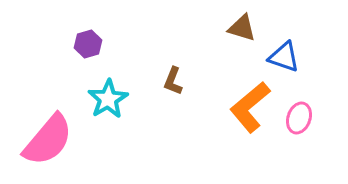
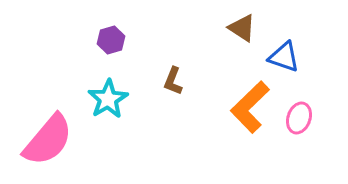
brown triangle: rotated 16 degrees clockwise
purple hexagon: moved 23 px right, 4 px up
orange L-shape: rotated 4 degrees counterclockwise
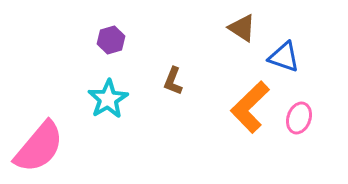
pink semicircle: moved 9 px left, 7 px down
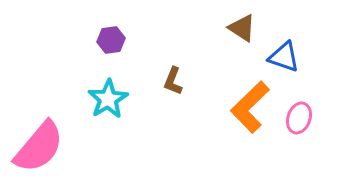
purple hexagon: rotated 8 degrees clockwise
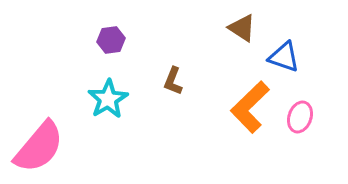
pink ellipse: moved 1 px right, 1 px up
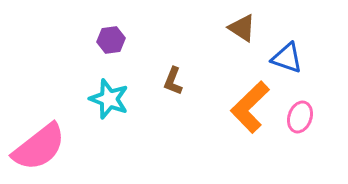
blue triangle: moved 3 px right, 1 px down
cyan star: moved 1 px right; rotated 21 degrees counterclockwise
pink semicircle: rotated 12 degrees clockwise
